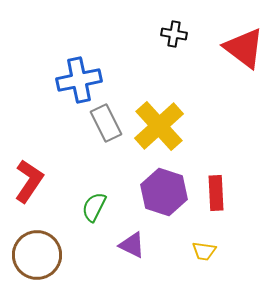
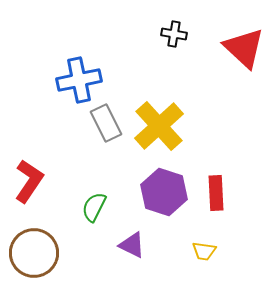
red triangle: rotated 6 degrees clockwise
brown circle: moved 3 px left, 2 px up
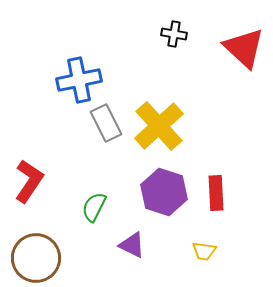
brown circle: moved 2 px right, 5 px down
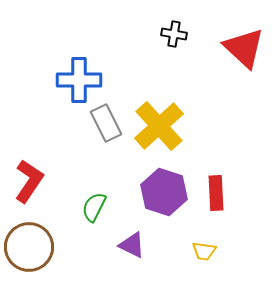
blue cross: rotated 12 degrees clockwise
brown circle: moved 7 px left, 11 px up
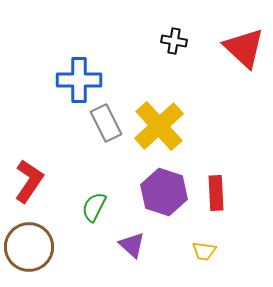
black cross: moved 7 px down
purple triangle: rotated 16 degrees clockwise
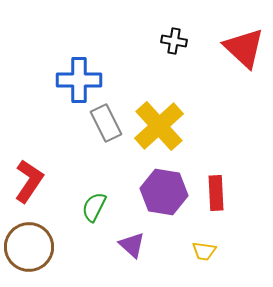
purple hexagon: rotated 9 degrees counterclockwise
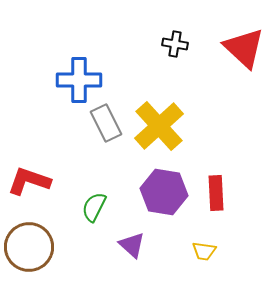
black cross: moved 1 px right, 3 px down
red L-shape: rotated 105 degrees counterclockwise
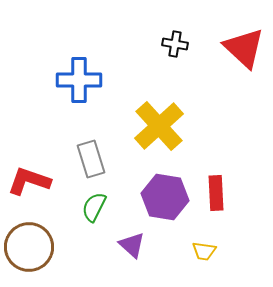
gray rectangle: moved 15 px left, 36 px down; rotated 9 degrees clockwise
purple hexagon: moved 1 px right, 5 px down
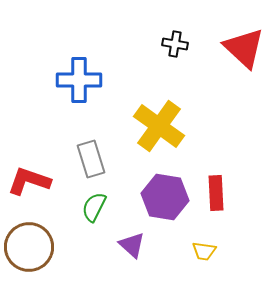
yellow cross: rotated 12 degrees counterclockwise
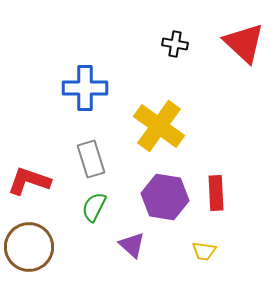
red triangle: moved 5 px up
blue cross: moved 6 px right, 8 px down
